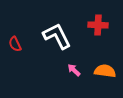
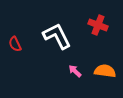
red cross: rotated 18 degrees clockwise
pink arrow: moved 1 px right, 1 px down
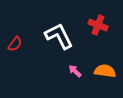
white L-shape: moved 2 px right
red semicircle: rotated 119 degrees counterclockwise
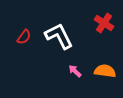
red cross: moved 6 px right, 2 px up; rotated 12 degrees clockwise
red semicircle: moved 9 px right, 7 px up
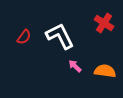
white L-shape: moved 1 px right
pink arrow: moved 5 px up
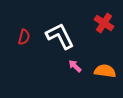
red semicircle: rotated 21 degrees counterclockwise
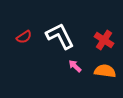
red cross: moved 17 px down
red semicircle: rotated 42 degrees clockwise
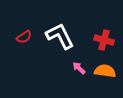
red cross: rotated 18 degrees counterclockwise
pink arrow: moved 4 px right, 2 px down
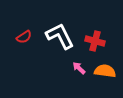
red cross: moved 9 px left, 1 px down
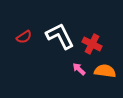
red cross: moved 3 px left, 3 px down; rotated 12 degrees clockwise
pink arrow: moved 1 px down
